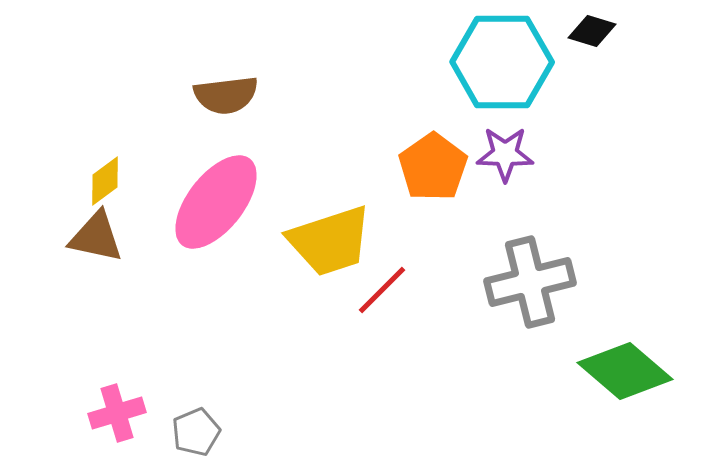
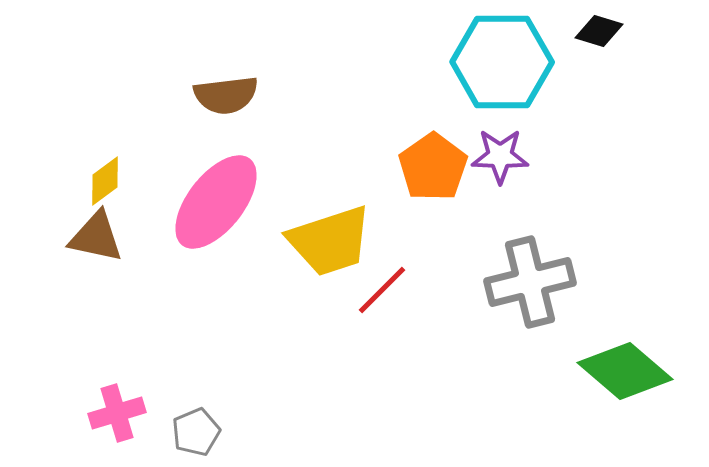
black diamond: moved 7 px right
purple star: moved 5 px left, 2 px down
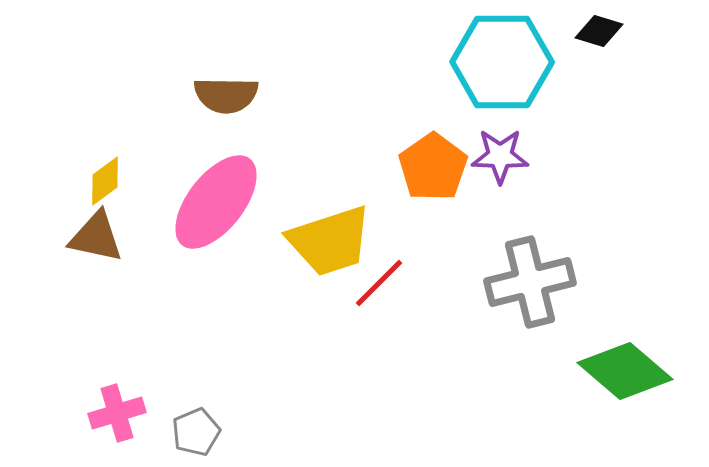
brown semicircle: rotated 8 degrees clockwise
red line: moved 3 px left, 7 px up
